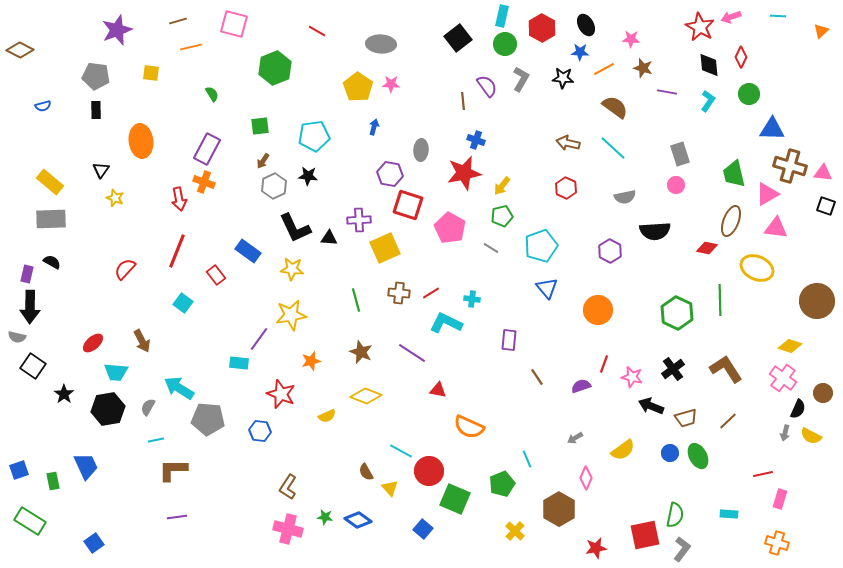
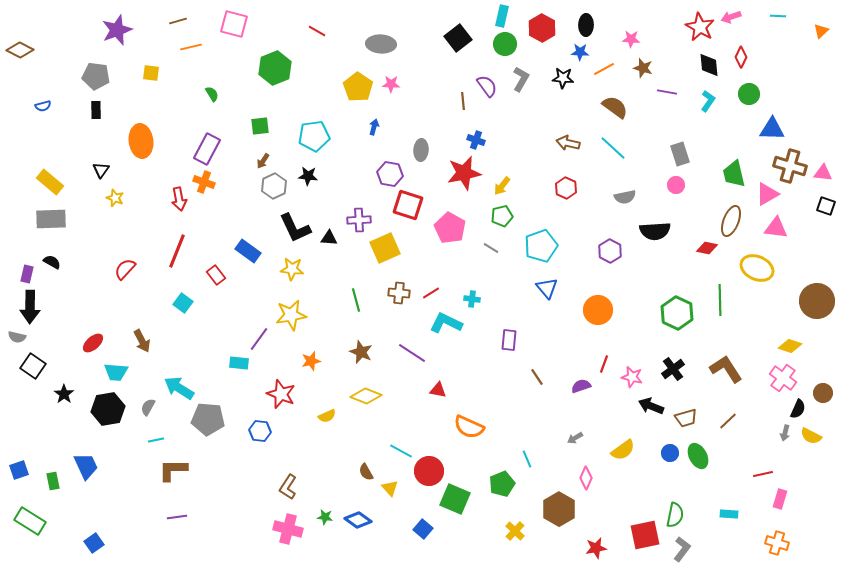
black ellipse at (586, 25): rotated 30 degrees clockwise
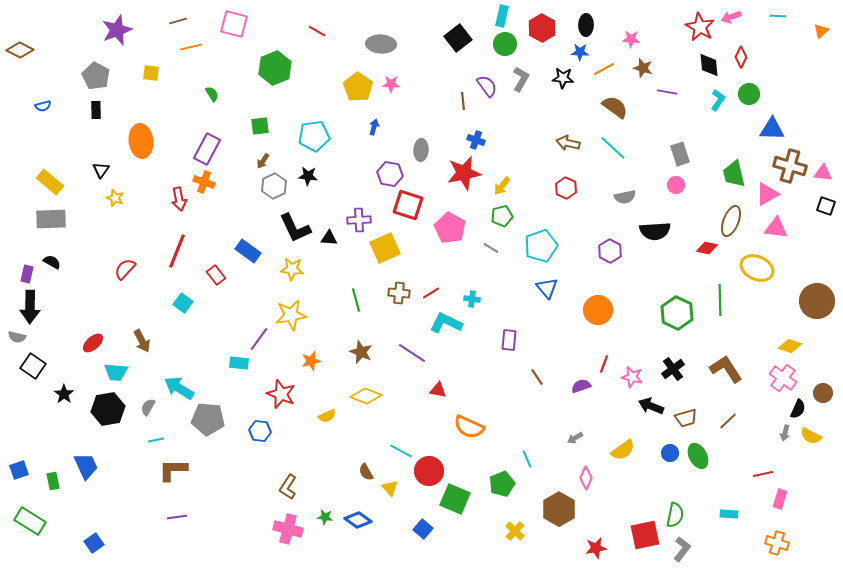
gray pentagon at (96, 76): rotated 20 degrees clockwise
cyan L-shape at (708, 101): moved 10 px right, 1 px up
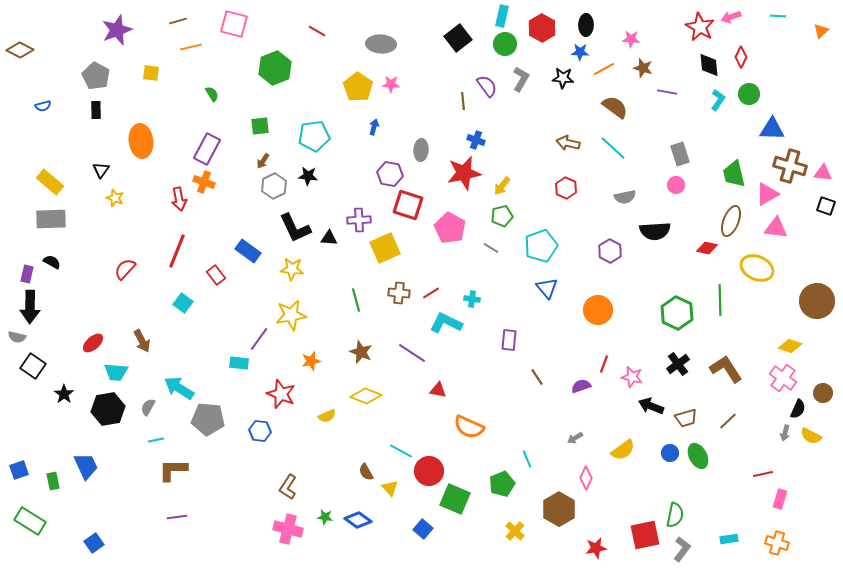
black cross at (673, 369): moved 5 px right, 5 px up
cyan rectangle at (729, 514): moved 25 px down; rotated 12 degrees counterclockwise
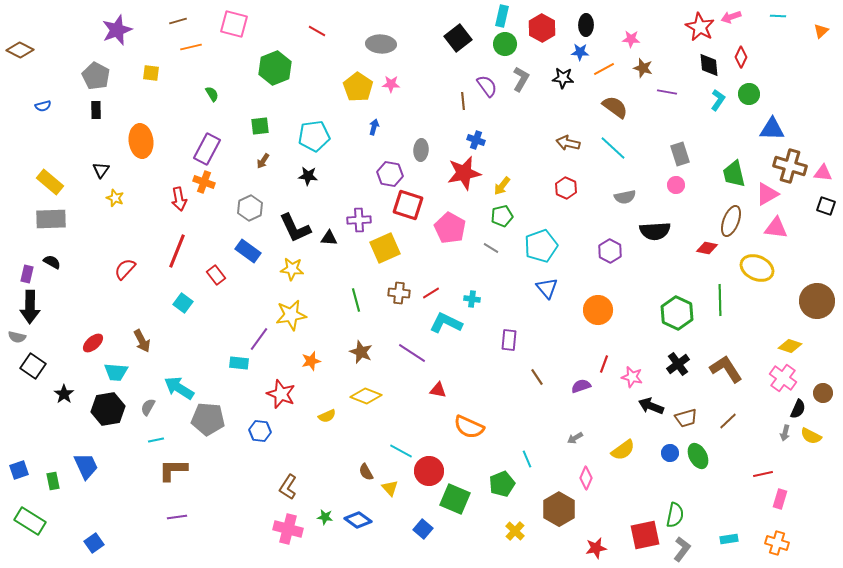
gray hexagon at (274, 186): moved 24 px left, 22 px down
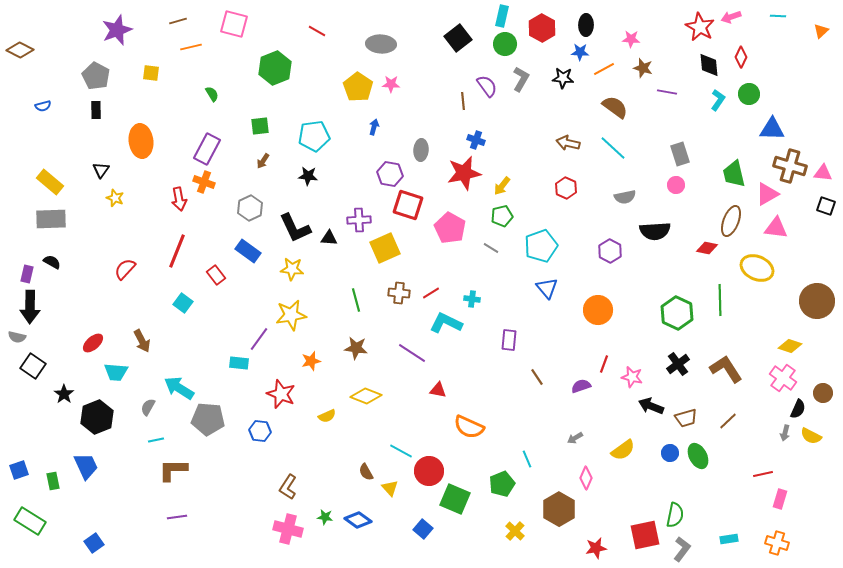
brown star at (361, 352): moved 5 px left, 4 px up; rotated 15 degrees counterclockwise
black hexagon at (108, 409): moved 11 px left, 8 px down; rotated 12 degrees counterclockwise
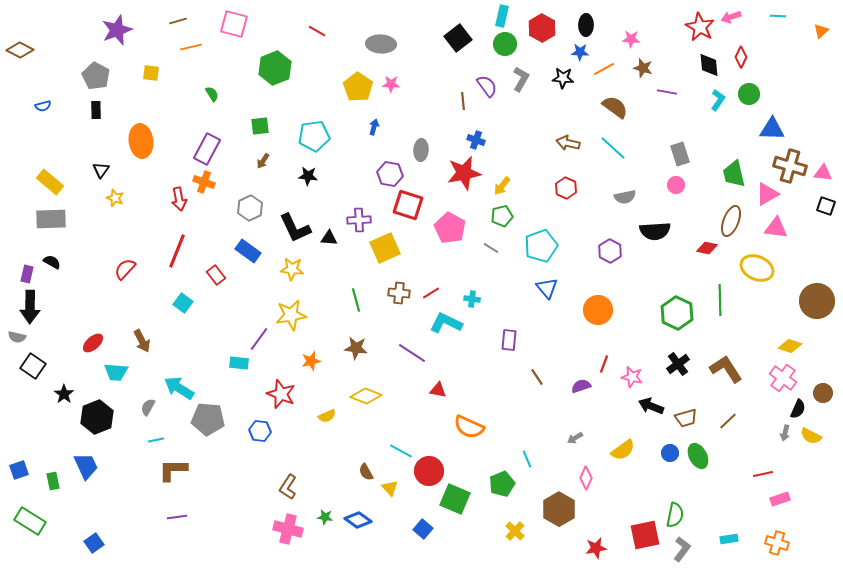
pink rectangle at (780, 499): rotated 54 degrees clockwise
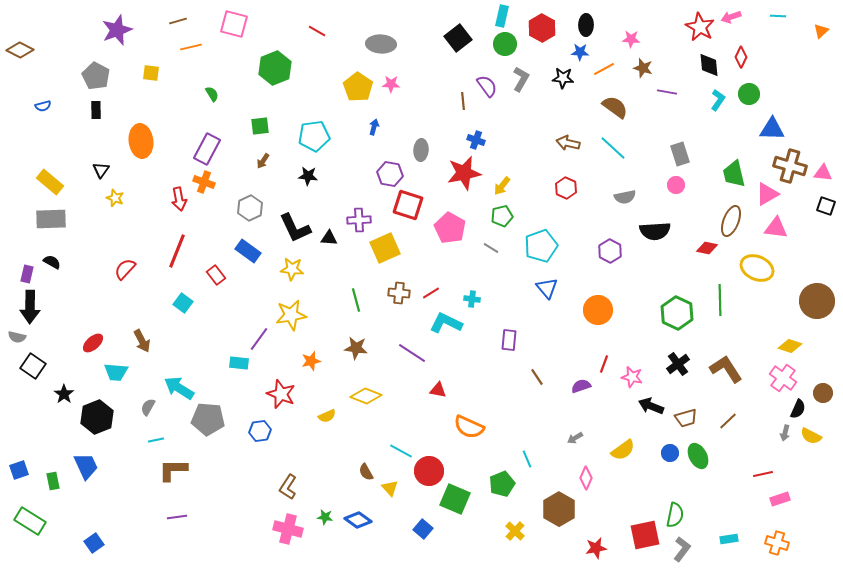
blue hexagon at (260, 431): rotated 15 degrees counterclockwise
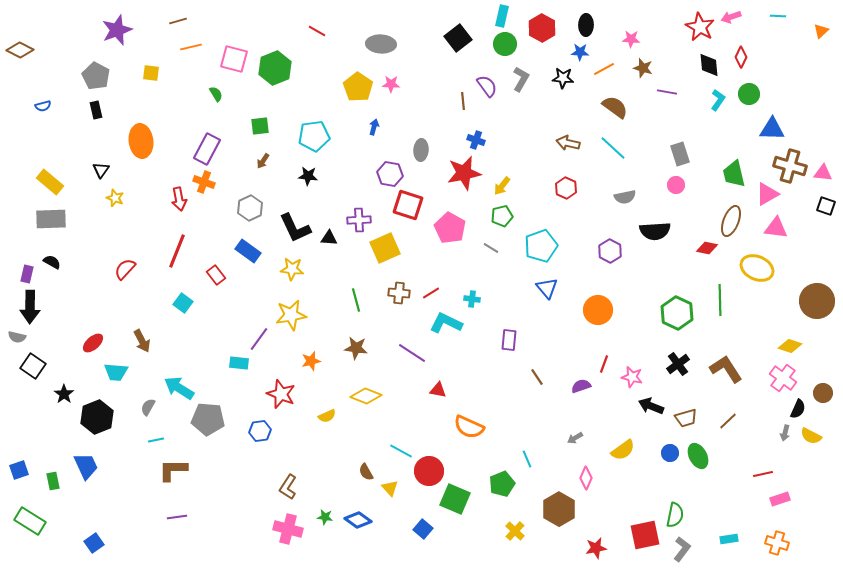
pink square at (234, 24): moved 35 px down
green semicircle at (212, 94): moved 4 px right
black rectangle at (96, 110): rotated 12 degrees counterclockwise
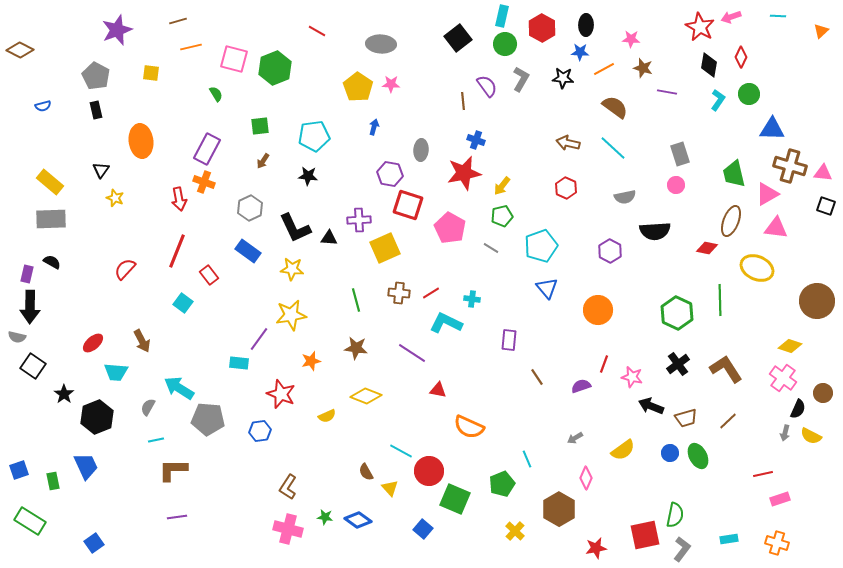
black diamond at (709, 65): rotated 15 degrees clockwise
red rectangle at (216, 275): moved 7 px left
